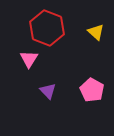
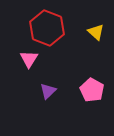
purple triangle: rotated 30 degrees clockwise
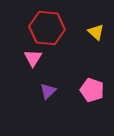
red hexagon: rotated 16 degrees counterclockwise
pink triangle: moved 4 px right, 1 px up
pink pentagon: rotated 10 degrees counterclockwise
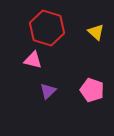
red hexagon: rotated 12 degrees clockwise
pink triangle: moved 2 px down; rotated 48 degrees counterclockwise
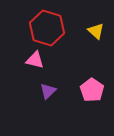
yellow triangle: moved 1 px up
pink triangle: moved 2 px right
pink pentagon: rotated 15 degrees clockwise
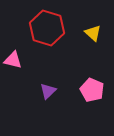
yellow triangle: moved 3 px left, 2 px down
pink triangle: moved 22 px left
pink pentagon: rotated 10 degrees counterclockwise
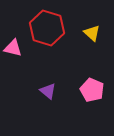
yellow triangle: moved 1 px left
pink triangle: moved 12 px up
purple triangle: rotated 36 degrees counterclockwise
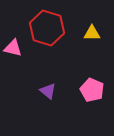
yellow triangle: rotated 42 degrees counterclockwise
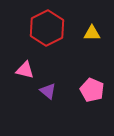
red hexagon: rotated 16 degrees clockwise
pink triangle: moved 12 px right, 22 px down
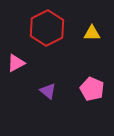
pink triangle: moved 9 px left, 7 px up; rotated 42 degrees counterclockwise
pink pentagon: moved 1 px up
